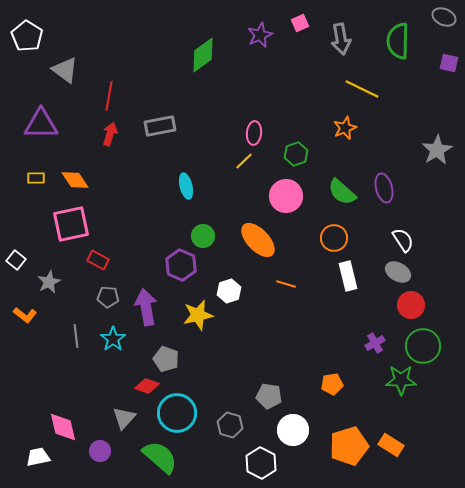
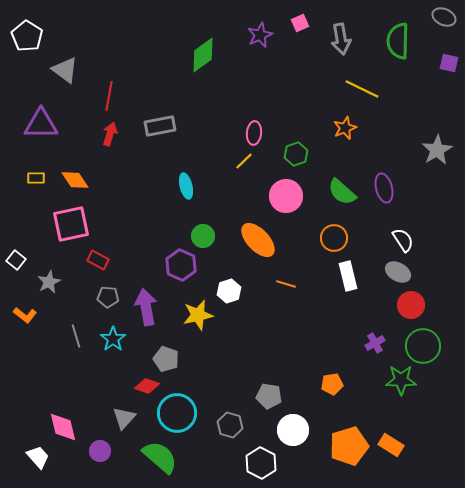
gray line at (76, 336): rotated 10 degrees counterclockwise
white trapezoid at (38, 457): rotated 60 degrees clockwise
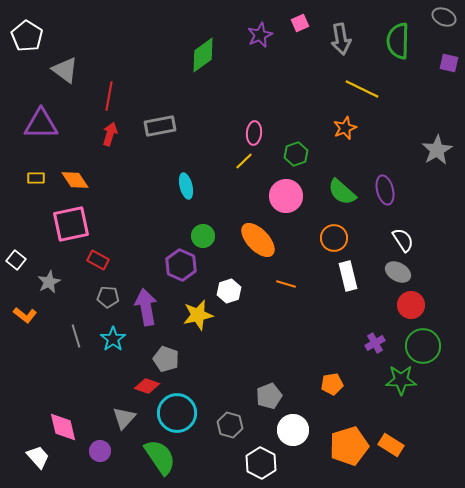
purple ellipse at (384, 188): moved 1 px right, 2 px down
gray pentagon at (269, 396): rotated 30 degrees counterclockwise
green semicircle at (160, 457): rotated 15 degrees clockwise
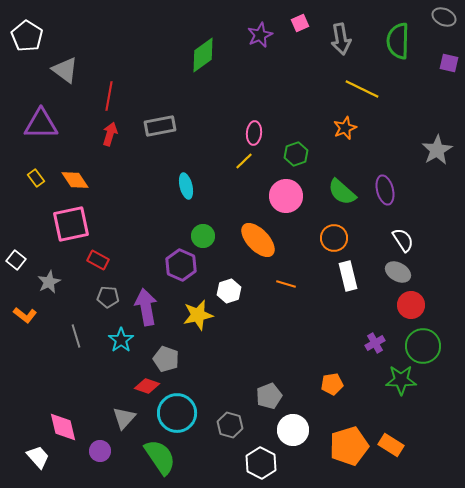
yellow rectangle at (36, 178): rotated 54 degrees clockwise
cyan star at (113, 339): moved 8 px right, 1 px down
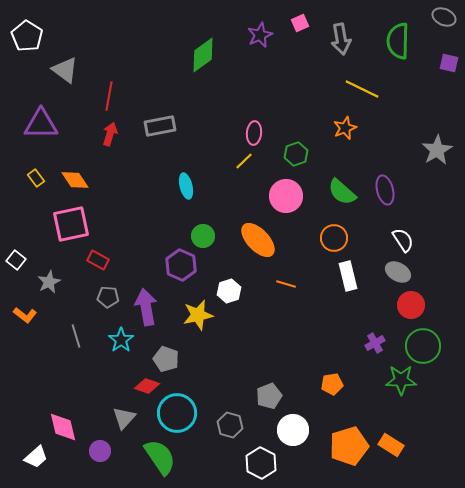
white trapezoid at (38, 457): moved 2 px left; rotated 90 degrees clockwise
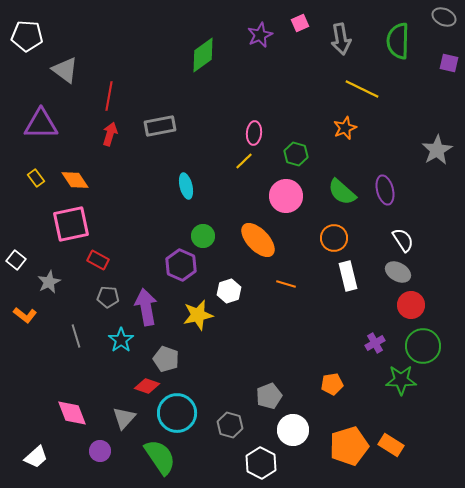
white pentagon at (27, 36): rotated 28 degrees counterclockwise
green hexagon at (296, 154): rotated 25 degrees counterclockwise
pink diamond at (63, 427): moved 9 px right, 14 px up; rotated 8 degrees counterclockwise
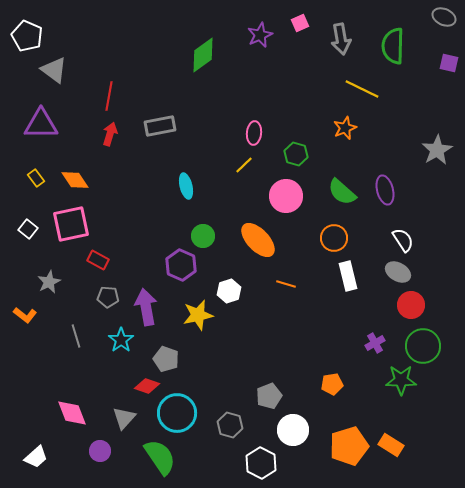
white pentagon at (27, 36): rotated 20 degrees clockwise
green semicircle at (398, 41): moved 5 px left, 5 px down
gray triangle at (65, 70): moved 11 px left
yellow line at (244, 161): moved 4 px down
white square at (16, 260): moved 12 px right, 31 px up
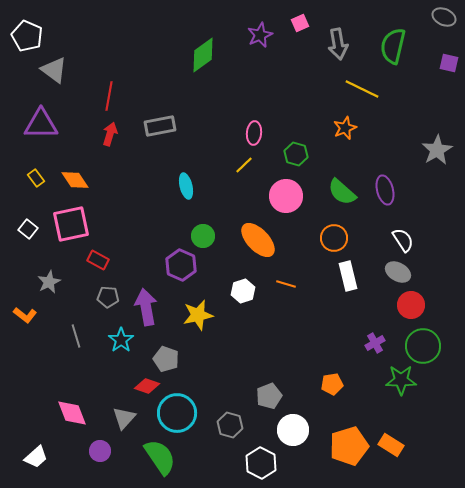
gray arrow at (341, 39): moved 3 px left, 5 px down
green semicircle at (393, 46): rotated 12 degrees clockwise
white hexagon at (229, 291): moved 14 px right
